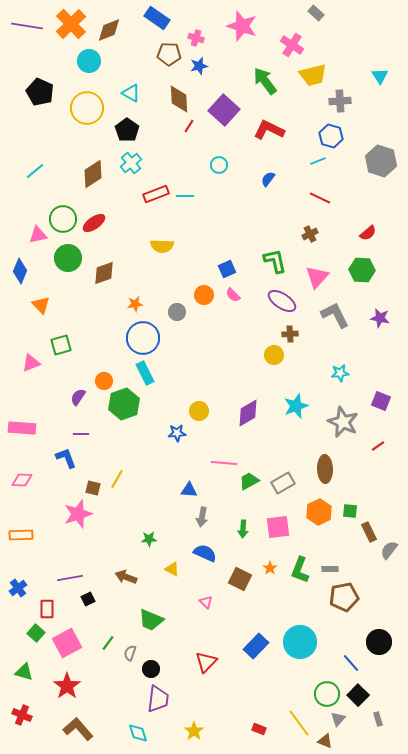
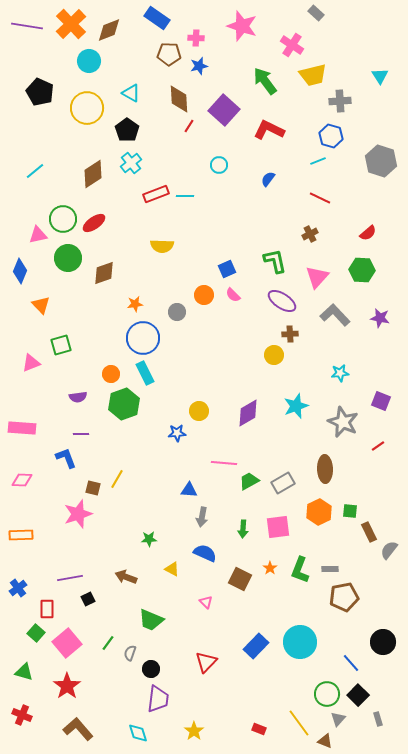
pink cross at (196, 38): rotated 14 degrees counterclockwise
gray L-shape at (335, 315): rotated 16 degrees counterclockwise
orange circle at (104, 381): moved 7 px right, 7 px up
purple semicircle at (78, 397): rotated 132 degrees counterclockwise
black circle at (379, 642): moved 4 px right
pink square at (67, 643): rotated 12 degrees counterclockwise
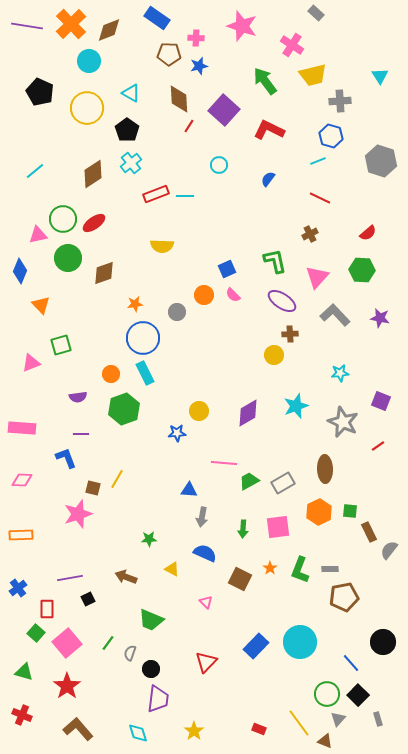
green hexagon at (124, 404): moved 5 px down
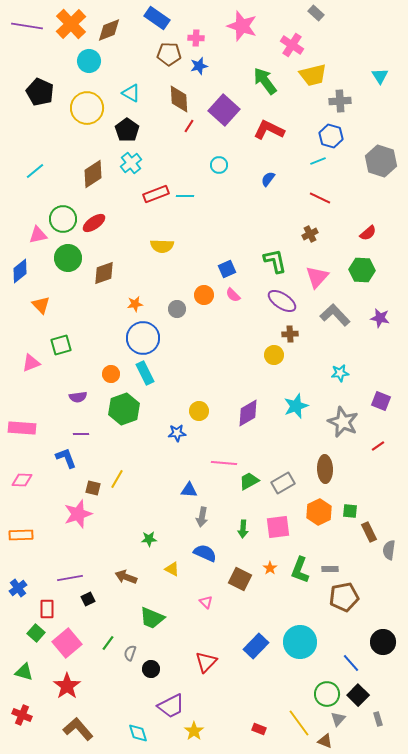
blue diamond at (20, 271): rotated 30 degrees clockwise
gray circle at (177, 312): moved 3 px up
gray semicircle at (389, 550): rotated 30 degrees counterclockwise
green trapezoid at (151, 620): moved 1 px right, 2 px up
purple trapezoid at (158, 699): moved 13 px right, 7 px down; rotated 56 degrees clockwise
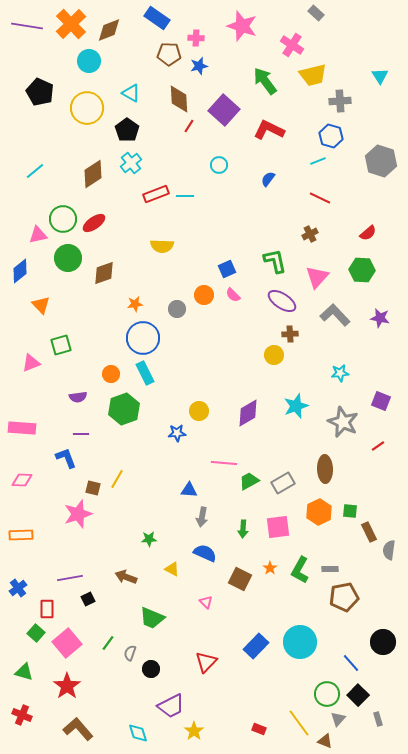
green L-shape at (300, 570): rotated 8 degrees clockwise
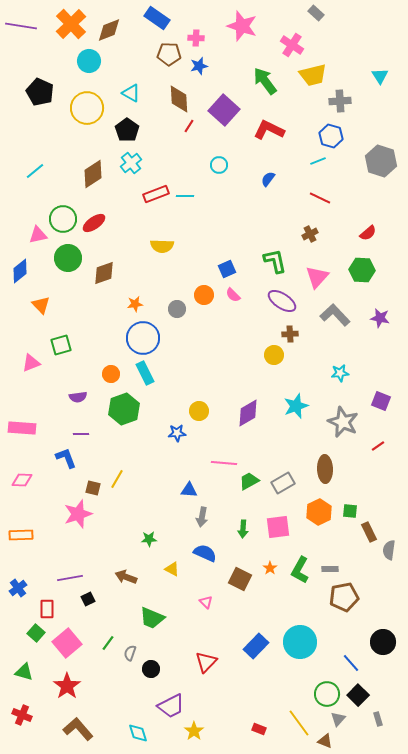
purple line at (27, 26): moved 6 px left
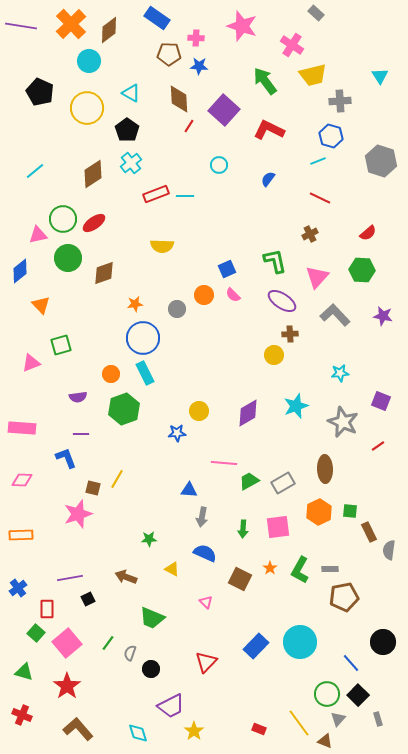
brown diamond at (109, 30): rotated 16 degrees counterclockwise
blue star at (199, 66): rotated 18 degrees clockwise
purple star at (380, 318): moved 3 px right, 2 px up
